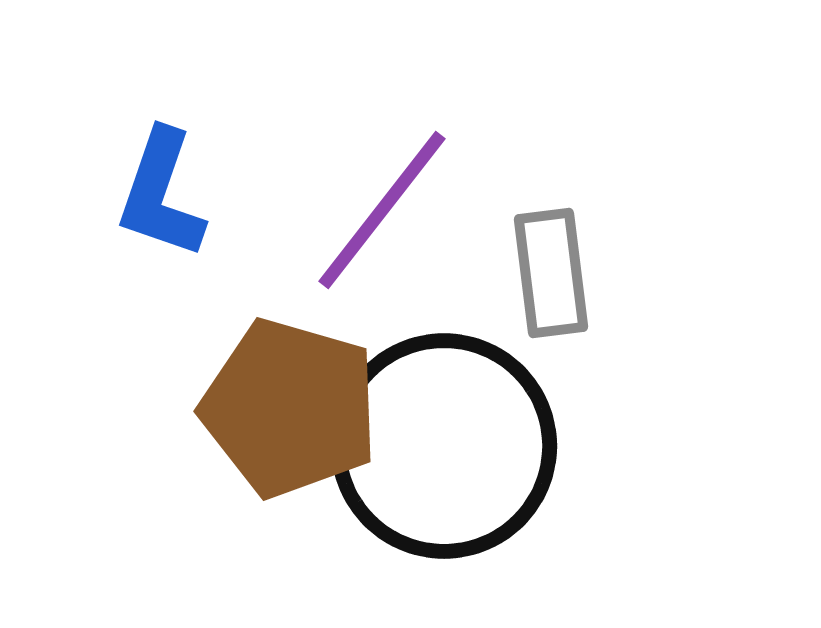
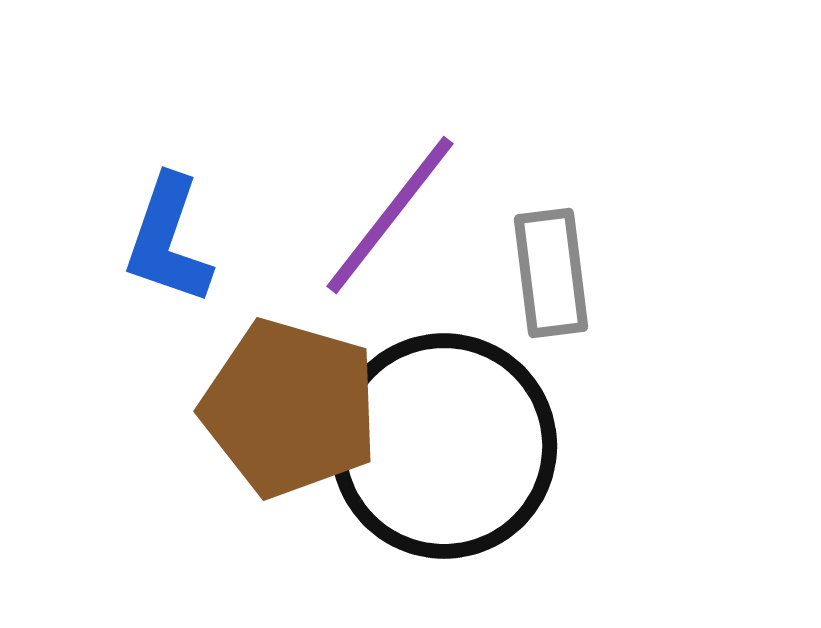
blue L-shape: moved 7 px right, 46 px down
purple line: moved 8 px right, 5 px down
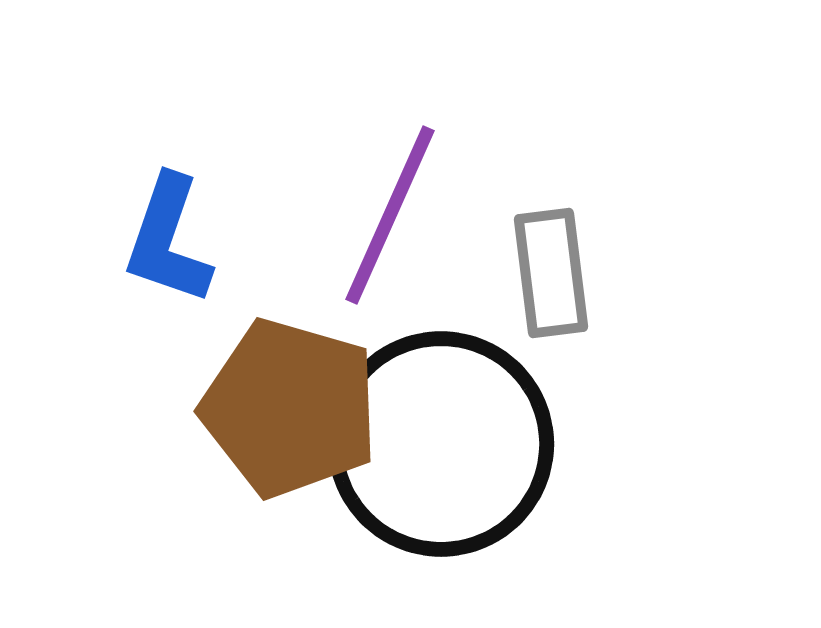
purple line: rotated 14 degrees counterclockwise
black circle: moved 3 px left, 2 px up
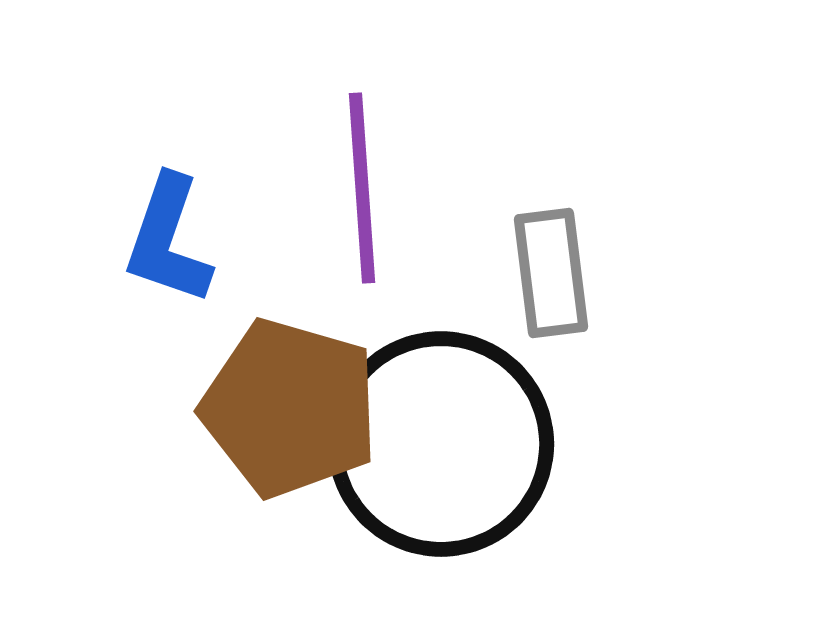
purple line: moved 28 px left, 27 px up; rotated 28 degrees counterclockwise
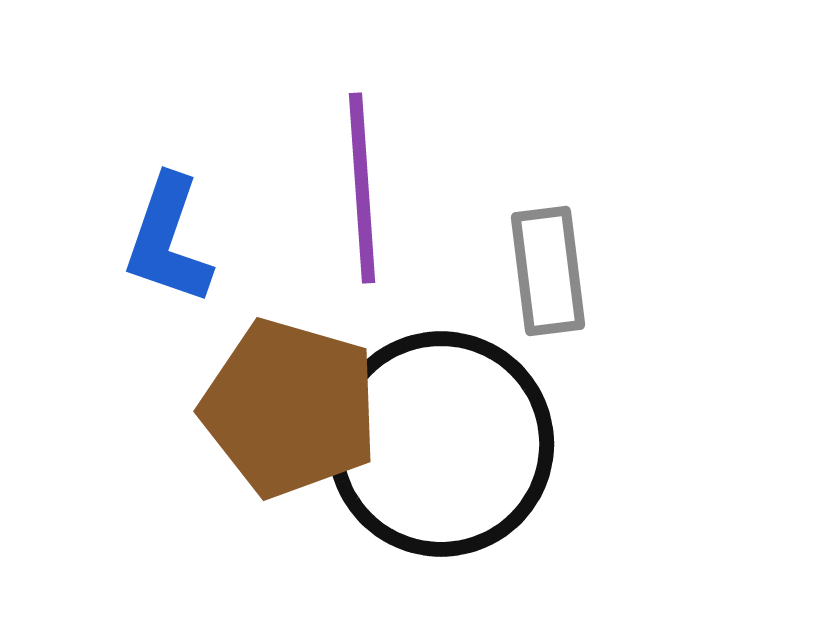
gray rectangle: moved 3 px left, 2 px up
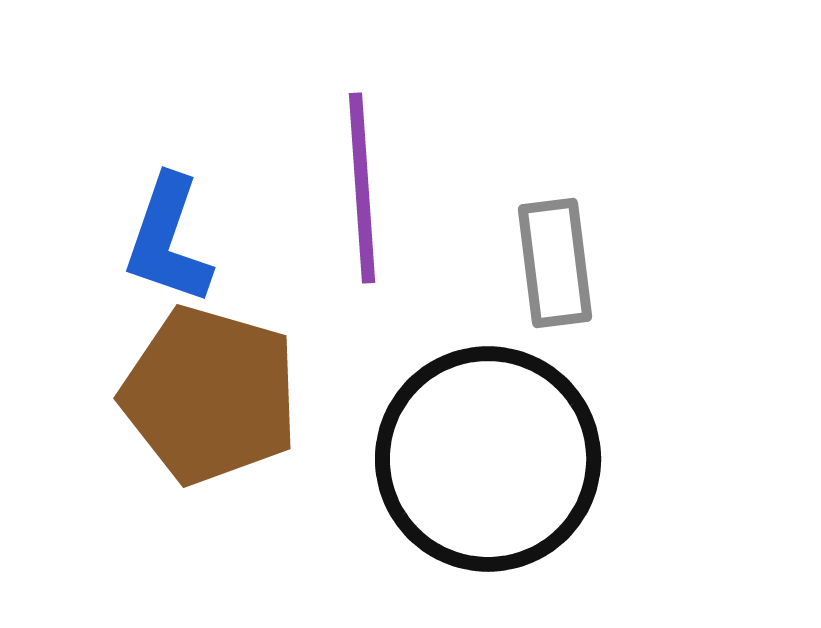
gray rectangle: moved 7 px right, 8 px up
brown pentagon: moved 80 px left, 13 px up
black circle: moved 47 px right, 15 px down
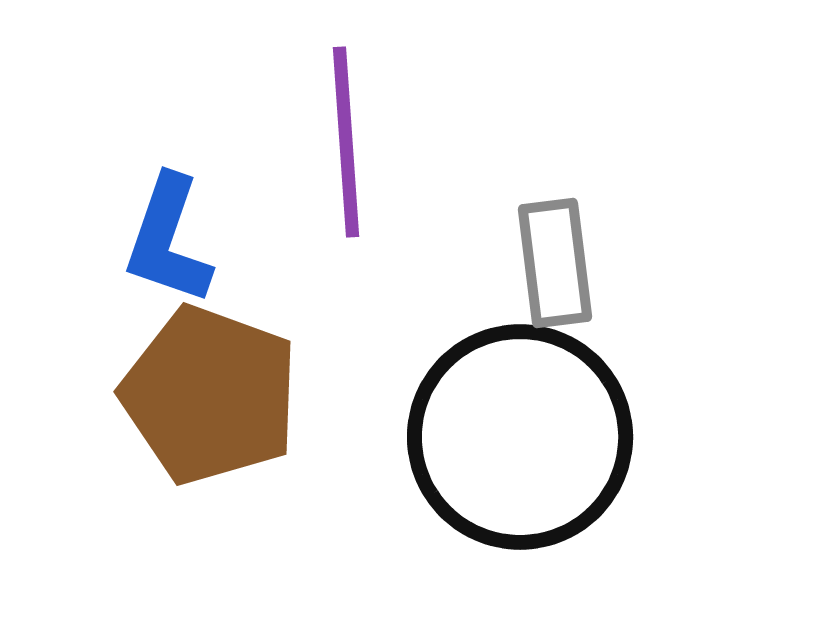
purple line: moved 16 px left, 46 px up
brown pentagon: rotated 4 degrees clockwise
black circle: moved 32 px right, 22 px up
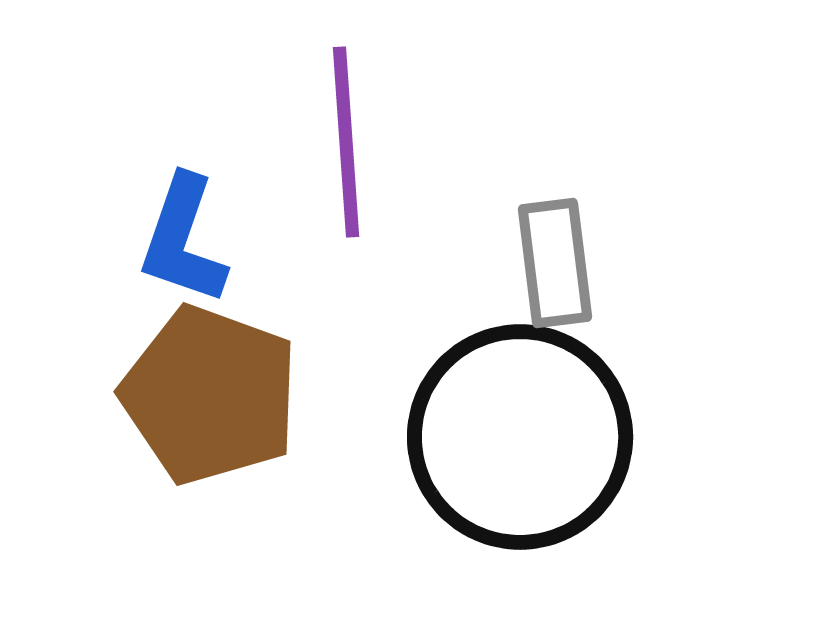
blue L-shape: moved 15 px right
